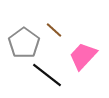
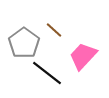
black line: moved 2 px up
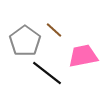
gray pentagon: moved 1 px right, 2 px up
pink trapezoid: rotated 36 degrees clockwise
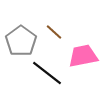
brown line: moved 2 px down
gray pentagon: moved 4 px left
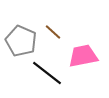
brown line: moved 1 px left
gray pentagon: rotated 12 degrees counterclockwise
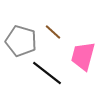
gray pentagon: rotated 8 degrees counterclockwise
pink trapezoid: rotated 64 degrees counterclockwise
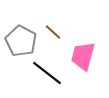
gray pentagon: rotated 12 degrees clockwise
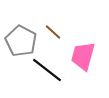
black line: moved 3 px up
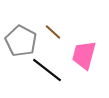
pink trapezoid: moved 1 px right, 1 px up
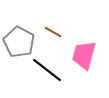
brown line: rotated 12 degrees counterclockwise
gray pentagon: moved 2 px left, 1 px down
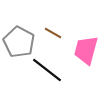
brown line: moved 1 px down
pink trapezoid: moved 2 px right, 5 px up
